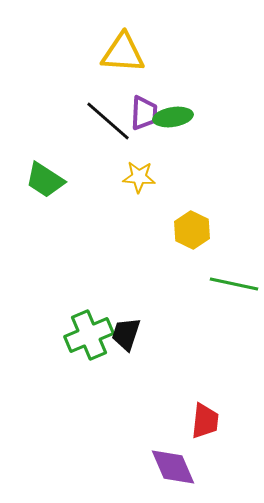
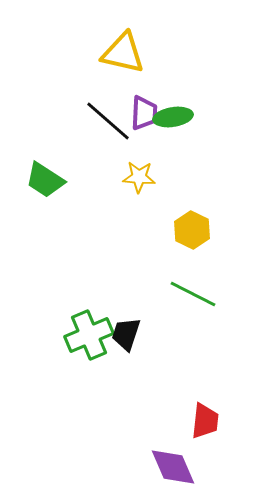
yellow triangle: rotated 9 degrees clockwise
green line: moved 41 px left, 10 px down; rotated 15 degrees clockwise
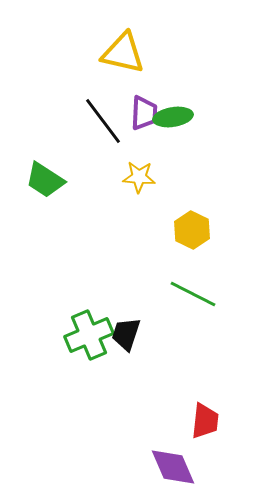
black line: moved 5 px left; rotated 12 degrees clockwise
